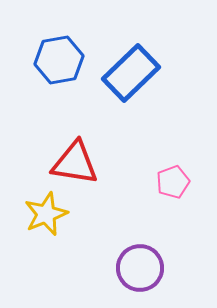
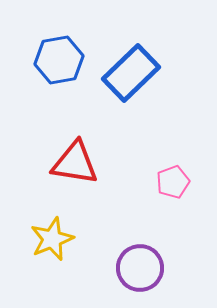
yellow star: moved 6 px right, 25 px down
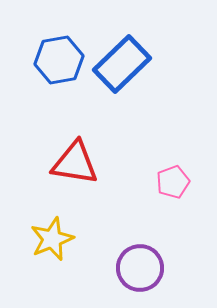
blue rectangle: moved 9 px left, 9 px up
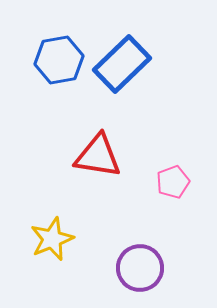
red triangle: moved 23 px right, 7 px up
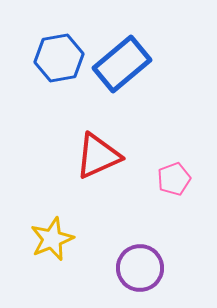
blue hexagon: moved 2 px up
blue rectangle: rotated 4 degrees clockwise
red triangle: rotated 33 degrees counterclockwise
pink pentagon: moved 1 px right, 3 px up
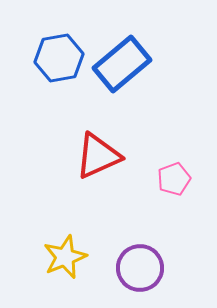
yellow star: moved 13 px right, 18 px down
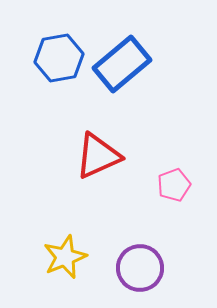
pink pentagon: moved 6 px down
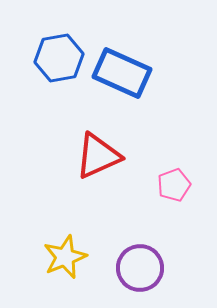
blue rectangle: moved 9 px down; rotated 64 degrees clockwise
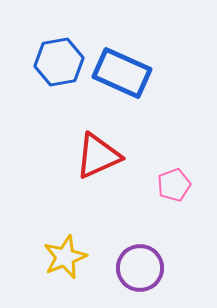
blue hexagon: moved 4 px down
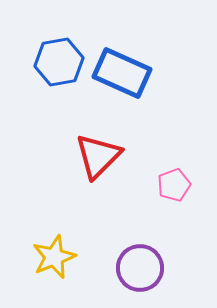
red triangle: rotated 21 degrees counterclockwise
yellow star: moved 11 px left
